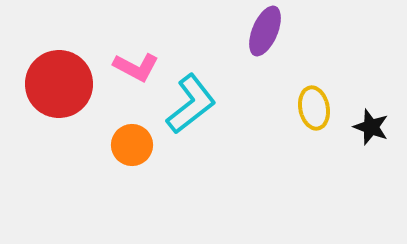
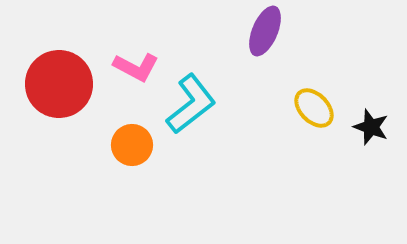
yellow ellipse: rotated 33 degrees counterclockwise
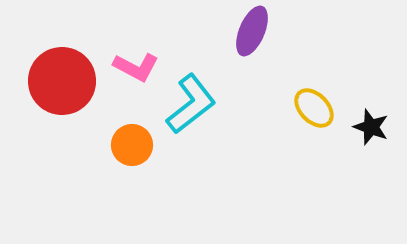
purple ellipse: moved 13 px left
red circle: moved 3 px right, 3 px up
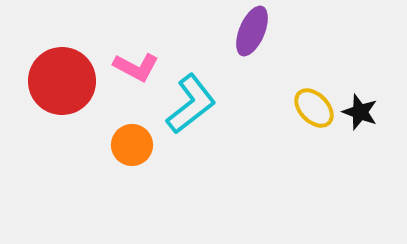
black star: moved 11 px left, 15 px up
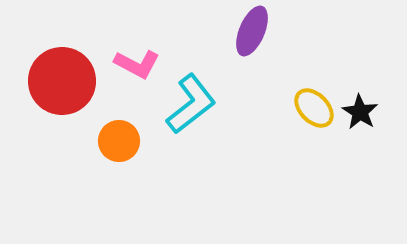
pink L-shape: moved 1 px right, 3 px up
black star: rotated 12 degrees clockwise
orange circle: moved 13 px left, 4 px up
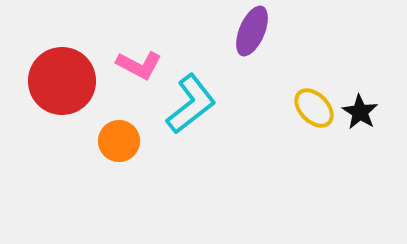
pink L-shape: moved 2 px right, 1 px down
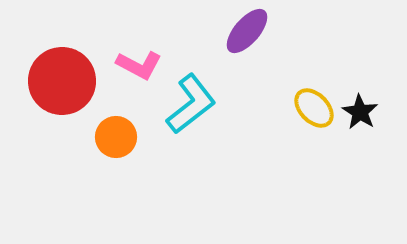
purple ellipse: moved 5 px left; rotated 18 degrees clockwise
orange circle: moved 3 px left, 4 px up
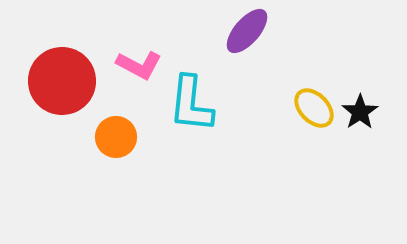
cyan L-shape: rotated 134 degrees clockwise
black star: rotated 6 degrees clockwise
